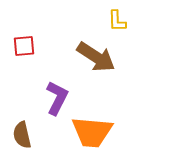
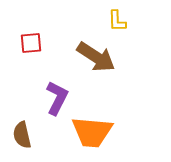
red square: moved 7 px right, 3 px up
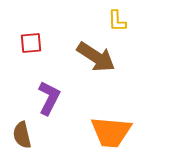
purple L-shape: moved 8 px left
orange trapezoid: moved 19 px right
